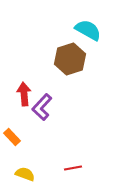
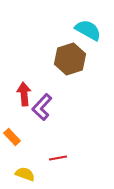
red line: moved 15 px left, 10 px up
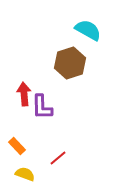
brown hexagon: moved 4 px down
purple L-shape: rotated 44 degrees counterclockwise
orange rectangle: moved 5 px right, 9 px down
red line: rotated 30 degrees counterclockwise
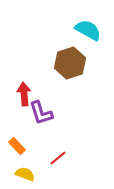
purple L-shape: moved 1 px left, 6 px down; rotated 16 degrees counterclockwise
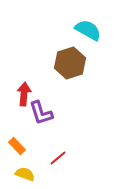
red arrow: rotated 10 degrees clockwise
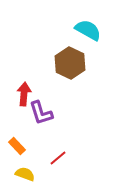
brown hexagon: rotated 16 degrees counterclockwise
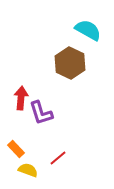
red arrow: moved 3 px left, 4 px down
orange rectangle: moved 1 px left, 3 px down
yellow semicircle: moved 3 px right, 4 px up
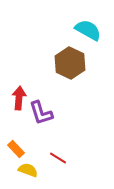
red arrow: moved 2 px left
red line: rotated 72 degrees clockwise
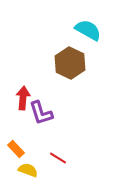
red arrow: moved 4 px right
